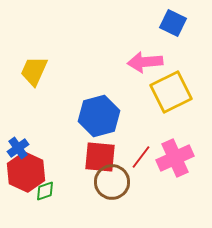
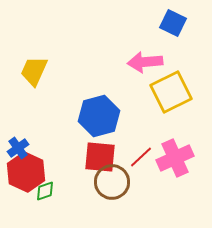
red line: rotated 10 degrees clockwise
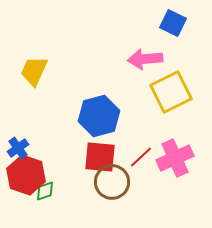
pink arrow: moved 3 px up
red hexagon: moved 3 px down; rotated 6 degrees counterclockwise
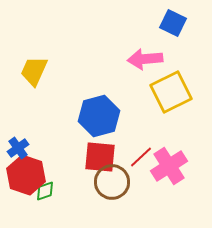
pink cross: moved 6 px left, 8 px down; rotated 9 degrees counterclockwise
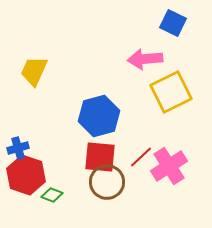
blue cross: rotated 20 degrees clockwise
brown circle: moved 5 px left
green diamond: moved 7 px right, 4 px down; rotated 40 degrees clockwise
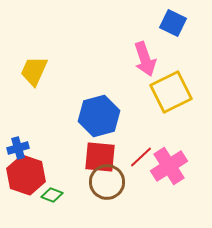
pink arrow: rotated 104 degrees counterclockwise
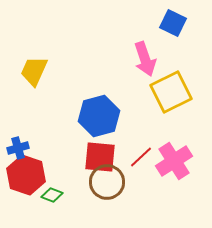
pink cross: moved 5 px right, 5 px up
